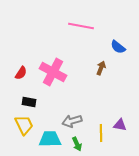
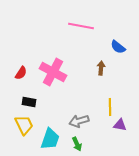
brown arrow: rotated 16 degrees counterclockwise
gray arrow: moved 7 px right
yellow line: moved 9 px right, 26 px up
cyan trapezoid: rotated 110 degrees clockwise
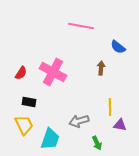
green arrow: moved 20 px right, 1 px up
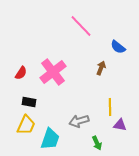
pink line: rotated 35 degrees clockwise
brown arrow: rotated 16 degrees clockwise
pink cross: rotated 24 degrees clockwise
yellow trapezoid: moved 2 px right; rotated 50 degrees clockwise
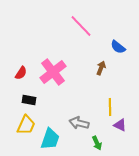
black rectangle: moved 2 px up
gray arrow: moved 2 px down; rotated 30 degrees clockwise
purple triangle: rotated 16 degrees clockwise
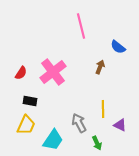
pink line: rotated 30 degrees clockwise
brown arrow: moved 1 px left, 1 px up
black rectangle: moved 1 px right, 1 px down
yellow line: moved 7 px left, 2 px down
gray arrow: rotated 48 degrees clockwise
cyan trapezoid: moved 3 px right, 1 px down; rotated 15 degrees clockwise
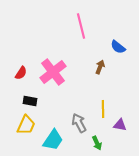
purple triangle: rotated 16 degrees counterclockwise
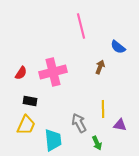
pink cross: rotated 24 degrees clockwise
cyan trapezoid: rotated 40 degrees counterclockwise
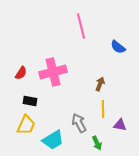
brown arrow: moved 17 px down
cyan trapezoid: rotated 65 degrees clockwise
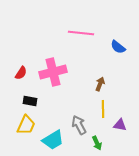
pink line: moved 7 px down; rotated 70 degrees counterclockwise
gray arrow: moved 2 px down
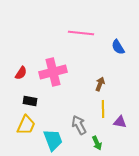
blue semicircle: rotated 21 degrees clockwise
purple triangle: moved 3 px up
cyan trapezoid: rotated 80 degrees counterclockwise
